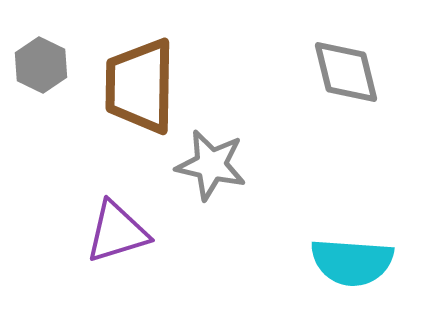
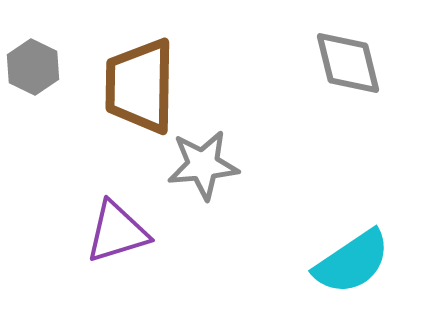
gray hexagon: moved 8 px left, 2 px down
gray diamond: moved 2 px right, 9 px up
gray star: moved 8 px left; rotated 18 degrees counterclockwise
cyan semicircle: rotated 38 degrees counterclockwise
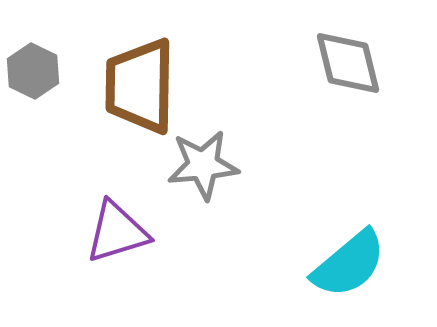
gray hexagon: moved 4 px down
cyan semicircle: moved 3 px left, 2 px down; rotated 6 degrees counterclockwise
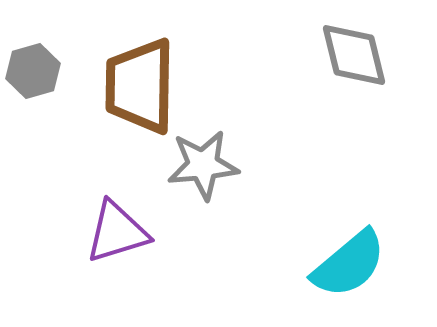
gray diamond: moved 6 px right, 8 px up
gray hexagon: rotated 18 degrees clockwise
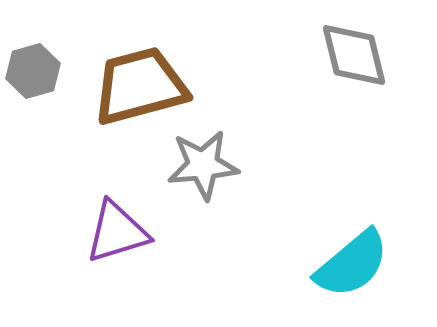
brown trapezoid: rotated 74 degrees clockwise
cyan semicircle: moved 3 px right
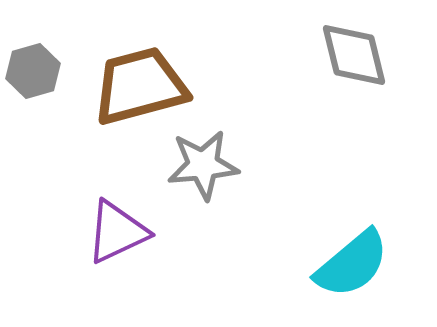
purple triangle: rotated 8 degrees counterclockwise
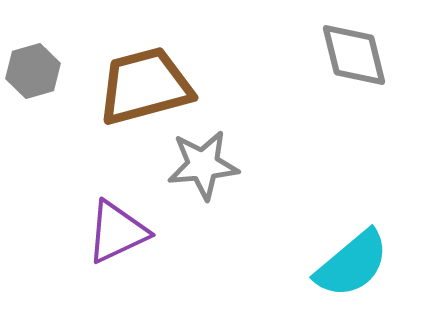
brown trapezoid: moved 5 px right
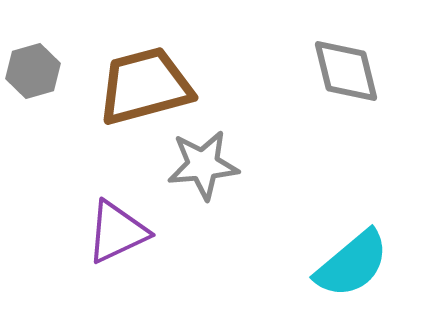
gray diamond: moved 8 px left, 16 px down
